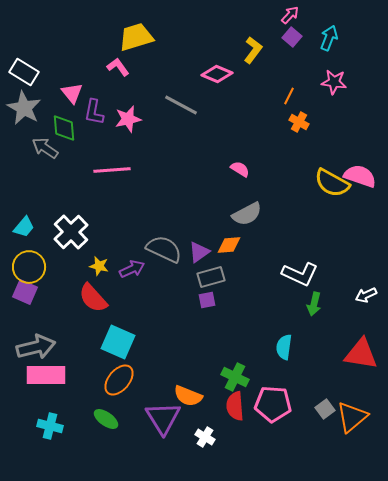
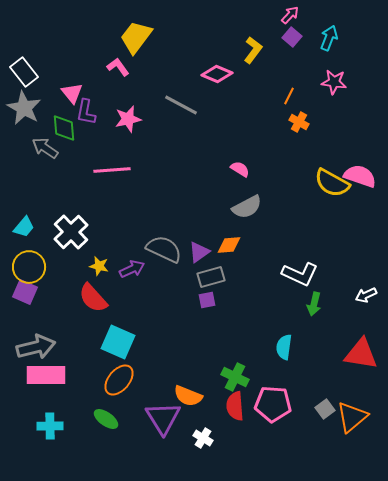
yellow trapezoid at (136, 37): rotated 36 degrees counterclockwise
white rectangle at (24, 72): rotated 20 degrees clockwise
purple L-shape at (94, 112): moved 8 px left
gray semicircle at (247, 214): moved 7 px up
cyan cross at (50, 426): rotated 15 degrees counterclockwise
white cross at (205, 437): moved 2 px left, 1 px down
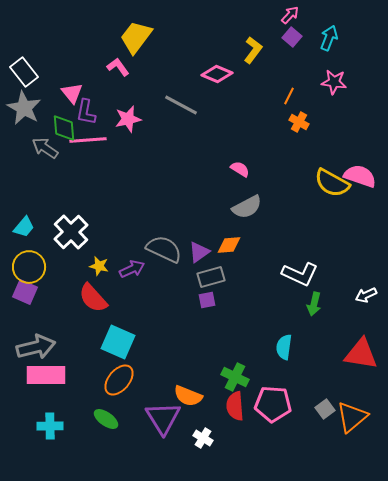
pink line at (112, 170): moved 24 px left, 30 px up
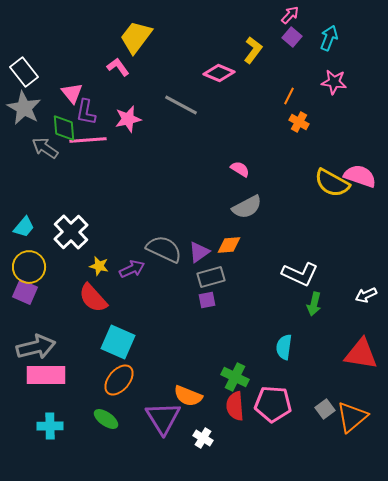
pink diamond at (217, 74): moved 2 px right, 1 px up
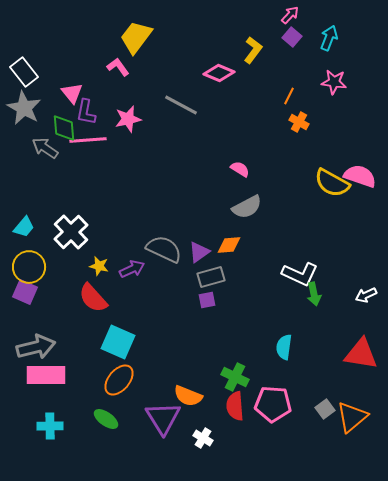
green arrow at (314, 304): moved 10 px up; rotated 25 degrees counterclockwise
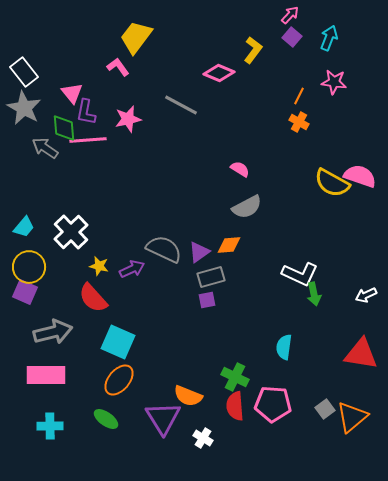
orange line at (289, 96): moved 10 px right
gray arrow at (36, 347): moved 17 px right, 15 px up
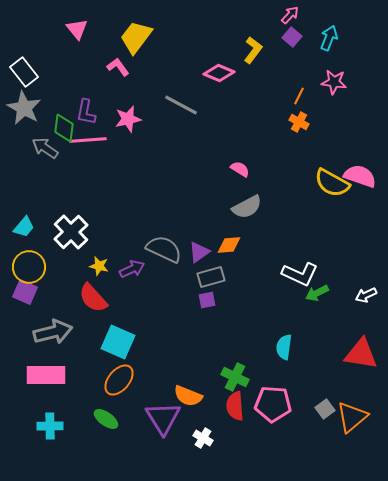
pink triangle at (72, 93): moved 5 px right, 64 px up
green diamond at (64, 128): rotated 12 degrees clockwise
green arrow at (314, 294): moved 3 px right, 1 px up; rotated 75 degrees clockwise
